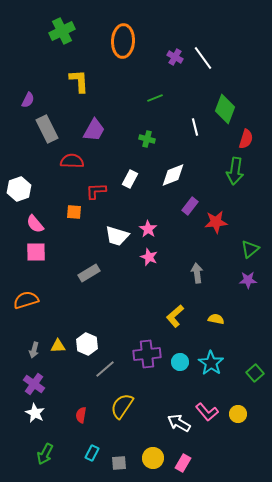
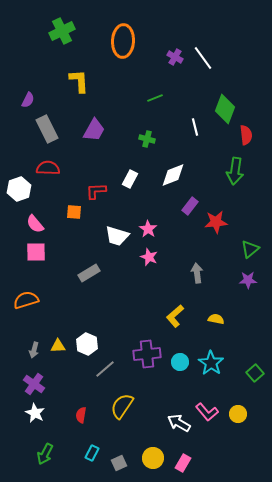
red semicircle at (246, 139): moved 4 px up; rotated 24 degrees counterclockwise
red semicircle at (72, 161): moved 24 px left, 7 px down
gray square at (119, 463): rotated 21 degrees counterclockwise
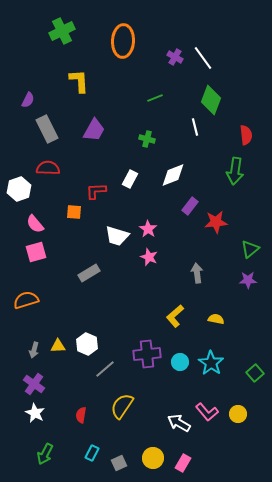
green diamond at (225, 109): moved 14 px left, 9 px up
pink square at (36, 252): rotated 15 degrees counterclockwise
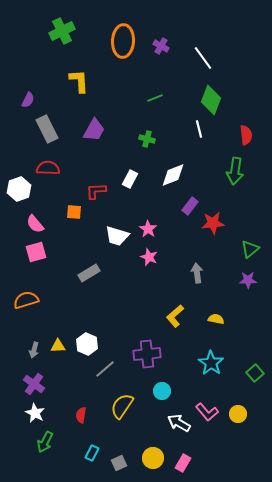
purple cross at (175, 57): moved 14 px left, 11 px up
white line at (195, 127): moved 4 px right, 2 px down
red star at (216, 222): moved 3 px left, 1 px down
cyan circle at (180, 362): moved 18 px left, 29 px down
green arrow at (45, 454): moved 12 px up
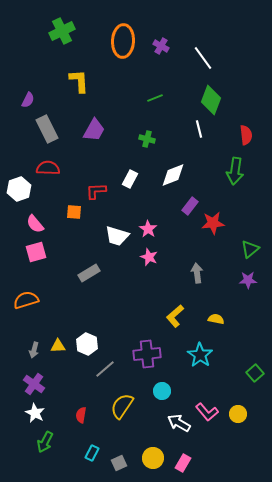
cyan star at (211, 363): moved 11 px left, 8 px up
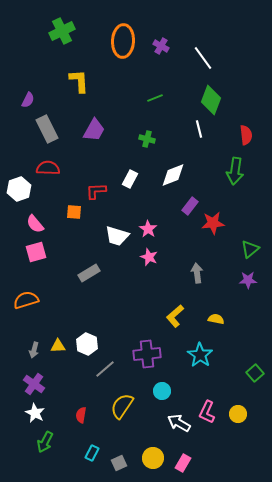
pink L-shape at (207, 412): rotated 65 degrees clockwise
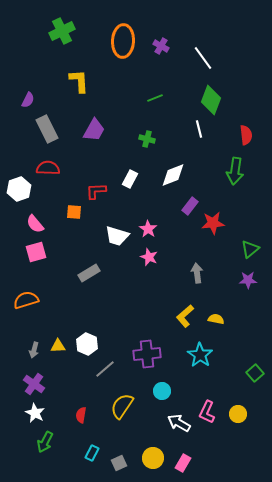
yellow L-shape at (175, 316): moved 10 px right
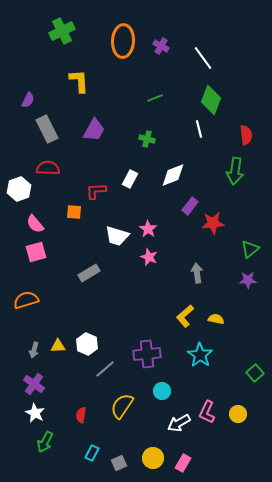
white arrow at (179, 423): rotated 60 degrees counterclockwise
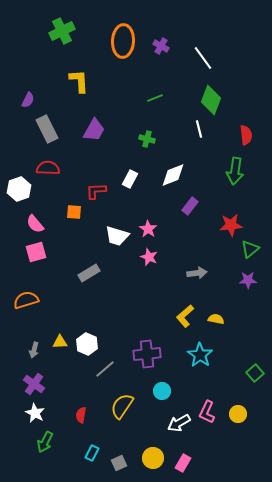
red star at (213, 223): moved 18 px right, 2 px down
gray arrow at (197, 273): rotated 90 degrees clockwise
yellow triangle at (58, 346): moved 2 px right, 4 px up
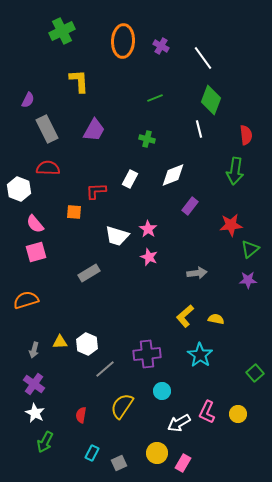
white hexagon at (19, 189): rotated 20 degrees counterclockwise
yellow circle at (153, 458): moved 4 px right, 5 px up
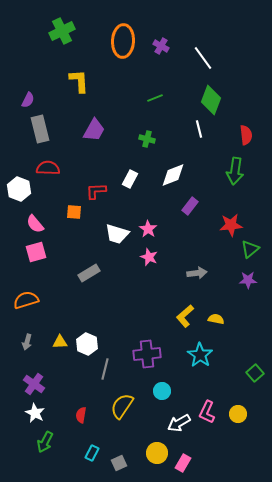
gray rectangle at (47, 129): moved 7 px left; rotated 12 degrees clockwise
white trapezoid at (117, 236): moved 2 px up
gray arrow at (34, 350): moved 7 px left, 8 px up
gray line at (105, 369): rotated 35 degrees counterclockwise
